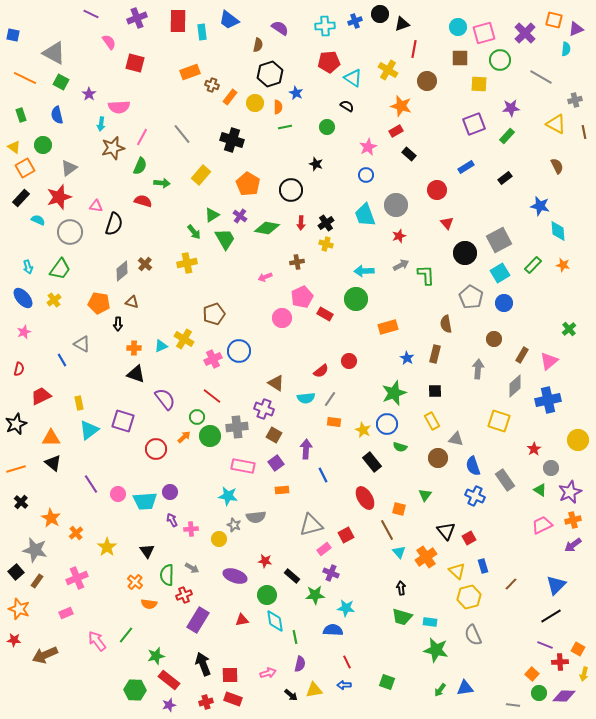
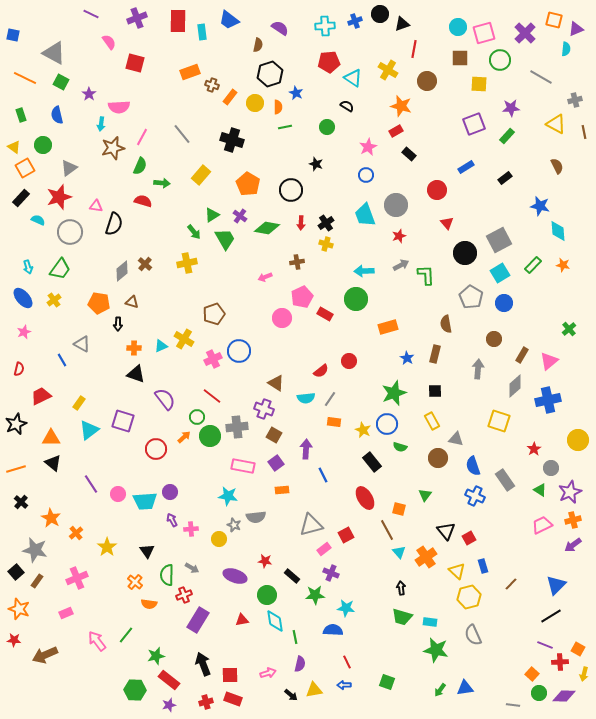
yellow rectangle at (79, 403): rotated 48 degrees clockwise
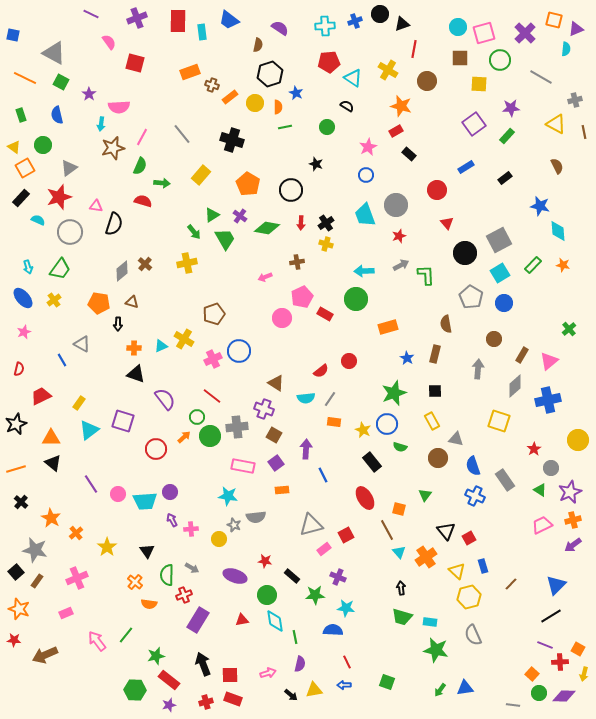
orange rectangle at (230, 97): rotated 14 degrees clockwise
purple square at (474, 124): rotated 15 degrees counterclockwise
purple cross at (331, 573): moved 7 px right, 4 px down
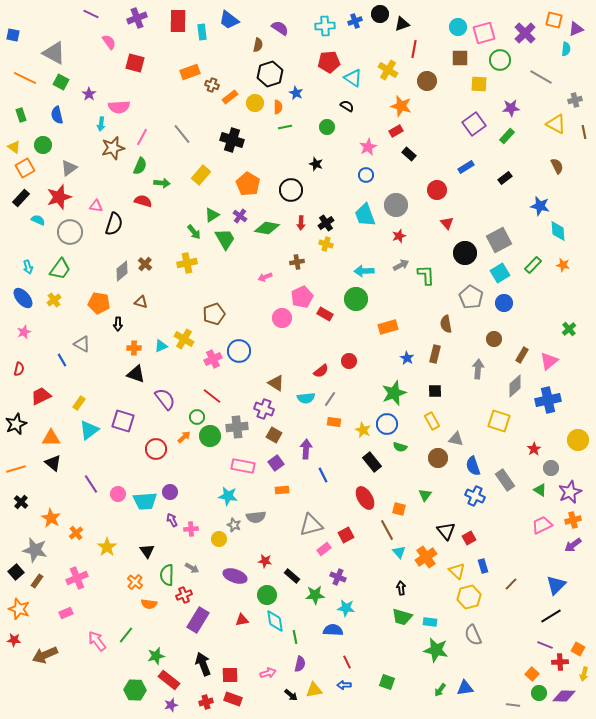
brown triangle at (132, 302): moved 9 px right
purple star at (169, 705): moved 2 px right
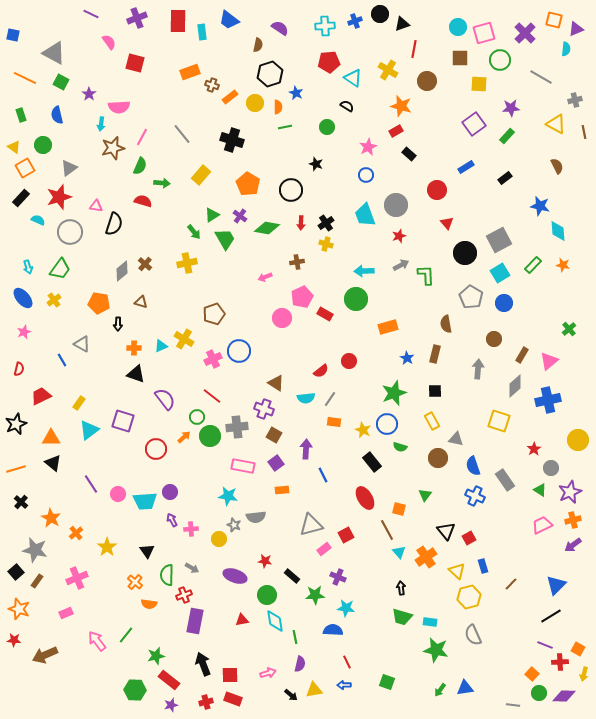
purple rectangle at (198, 620): moved 3 px left, 1 px down; rotated 20 degrees counterclockwise
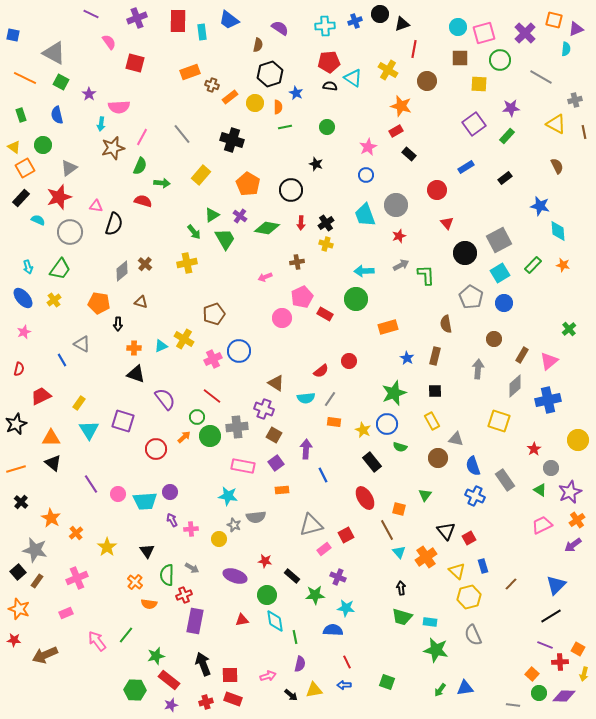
black semicircle at (347, 106): moved 17 px left, 20 px up; rotated 24 degrees counterclockwise
brown rectangle at (435, 354): moved 2 px down
cyan triangle at (89, 430): rotated 25 degrees counterclockwise
orange cross at (573, 520): moved 4 px right; rotated 21 degrees counterclockwise
black square at (16, 572): moved 2 px right
pink arrow at (268, 673): moved 3 px down
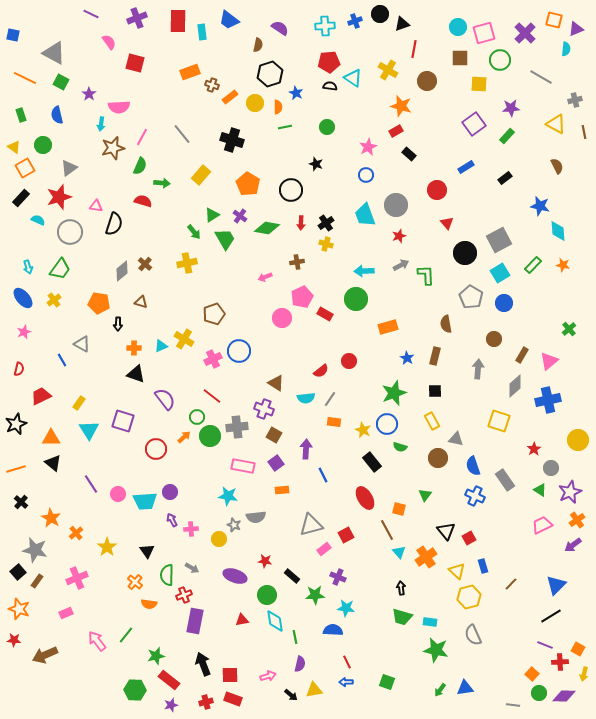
blue arrow at (344, 685): moved 2 px right, 3 px up
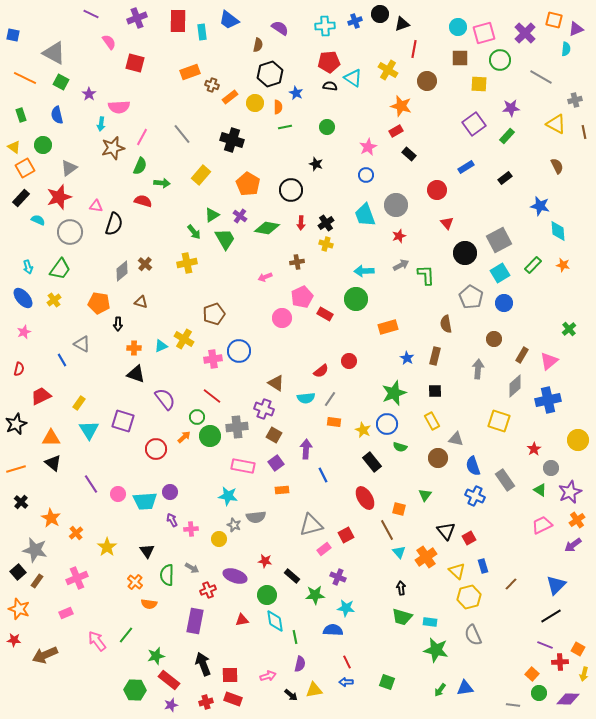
pink cross at (213, 359): rotated 18 degrees clockwise
red cross at (184, 595): moved 24 px right, 5 px up
purple diamond at (564, 696): moved 4 px right, 3 px down
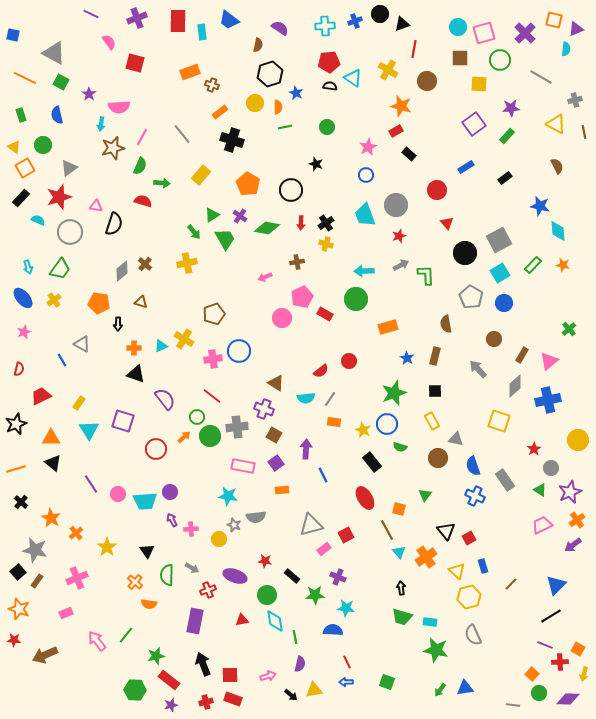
orange rectangle at (230, 97): moved 10 px left, 15 px down
gray arrow at (478, 369): rotated 48 degrees counterclockwise
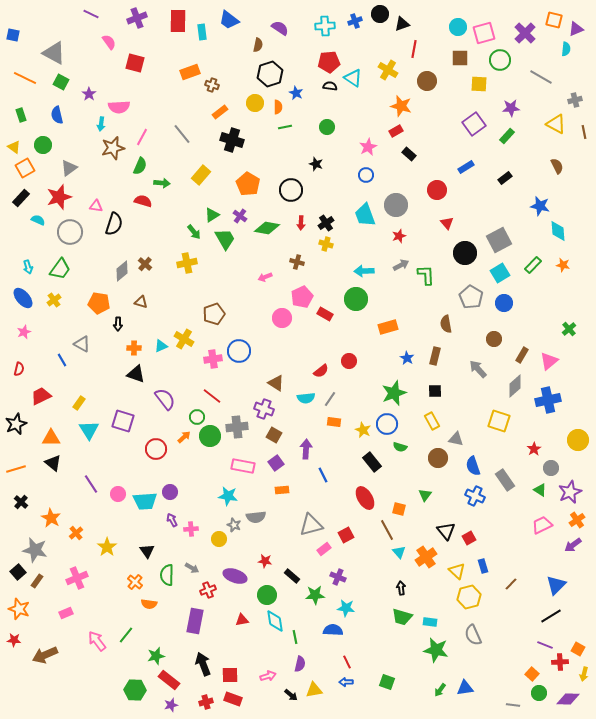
brown cross at (297, 262): rotated 24 degrees clockwise
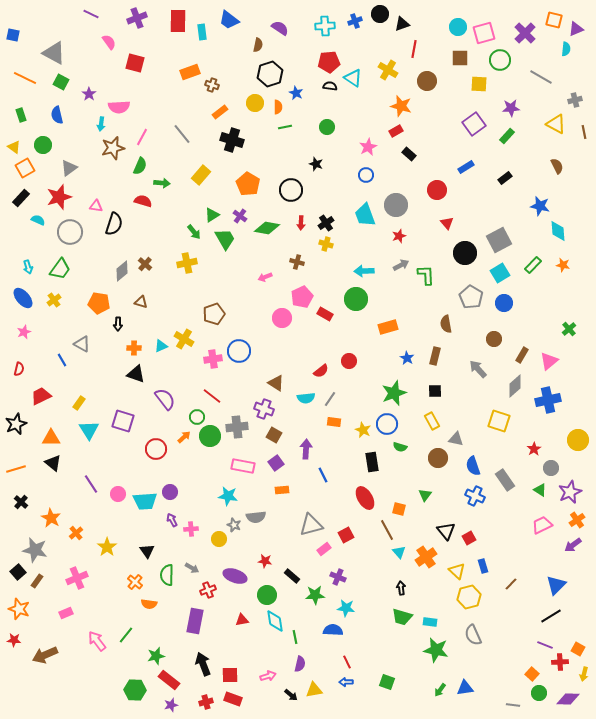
black rectangle at (372, 462): rotated 30 degrees clockwise
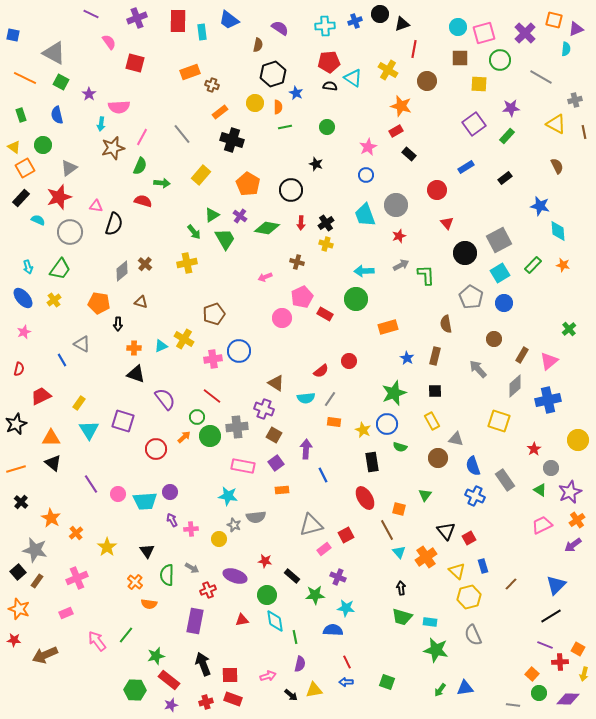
black hexagon at (270, 74): moved 3 px right
